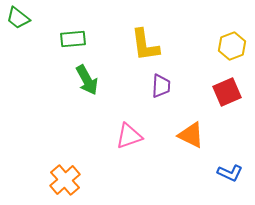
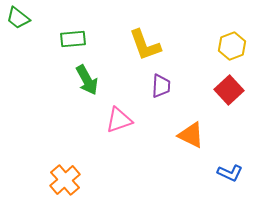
yellow L-shape: rotated 12 degrees counterclockwise
red square: moved 2 px right, 2 px up; rotated 20 degrees counterclockwise
pink triangle: moved 10 px left, 16 px up
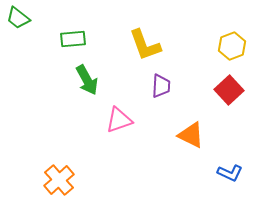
orange cross: moved 6 px left
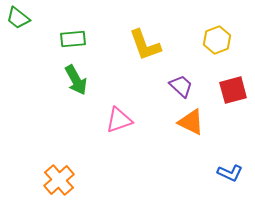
yellow hexagon: moved 15 px left, 6 px up
green arrow: moved 11 px left
purple trapezoid: moved 20 px right; rotated 50 degrees counterclockwise
red square: moved 4 px right; rotated 28 degrees clockwise
orange triangle: moved 13 px up
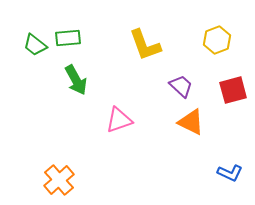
green trapezoid: moved 17 px right, 27 px down
green rectangle: moved 5 px left, 1 px up
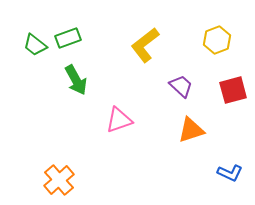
green rectangle: rotated 15 degrees counterclockwise
yellow L-shape: rotated 72 degrees clockwise
orange triangle: moved 8 px down; rotated 44 degrees counterclockwise
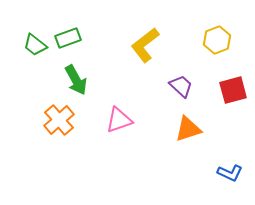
orange triangle: moved 3 px left, 1 px up
orange cross: moved 60 px up
